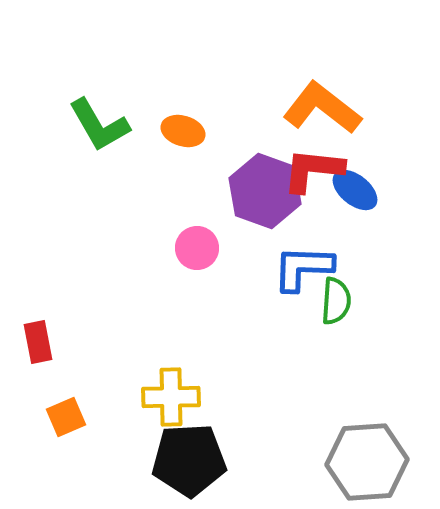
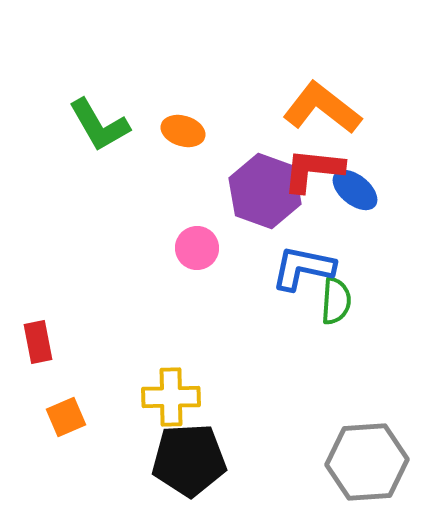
blue L-shape: rotated 10 degrees clockwise
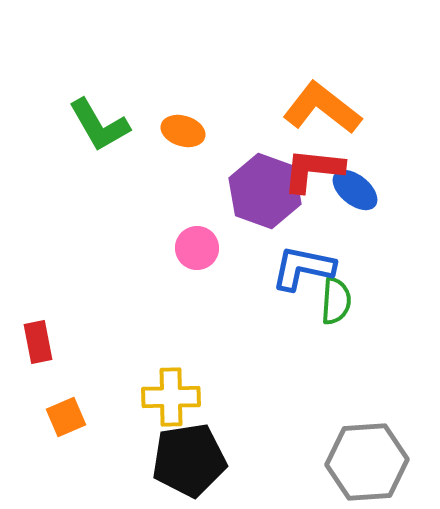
black pentagon: rotated 6 degrees counterclockwise
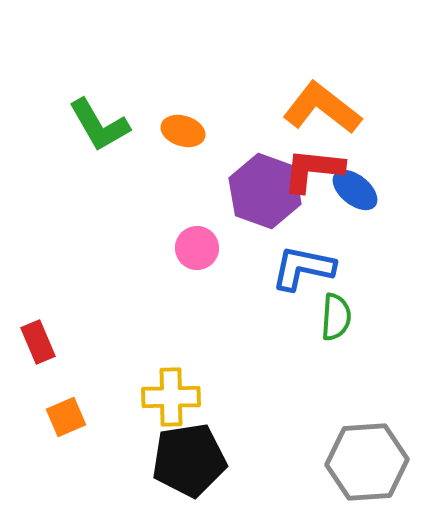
green semicircle: moved 16 px down
red rectangle: rotated 12 degrees counterclockwise
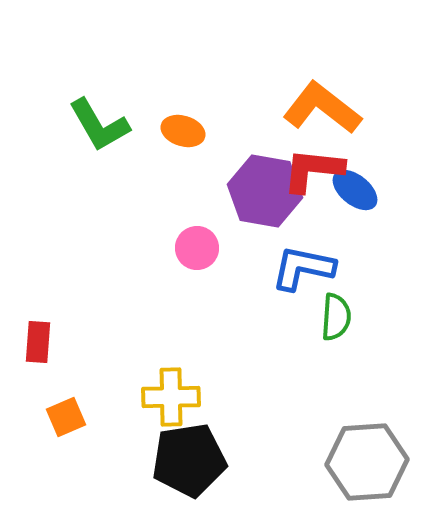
purple hexagon: rotated 10 degrees counterclockwise
red rectangle: rotated 27 degrees clockwise
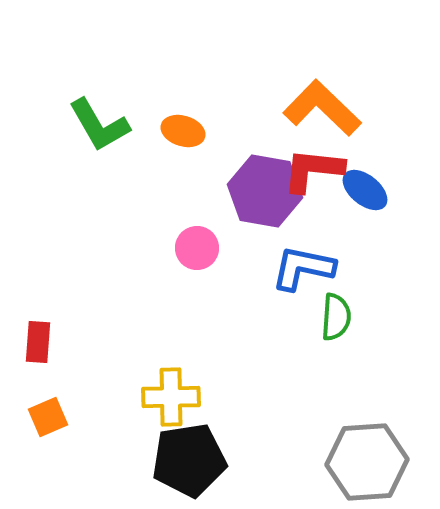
orange L-shape: rotated 6 degrees clockwise
blue ellipse: moved 10 px right
orange square: moved 18 px left
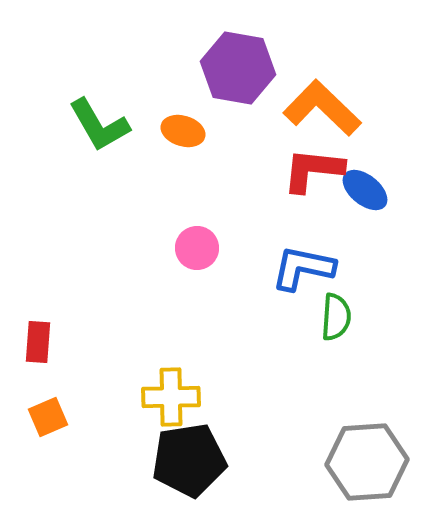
purple hexagon: moved 27 px left, 123 px up
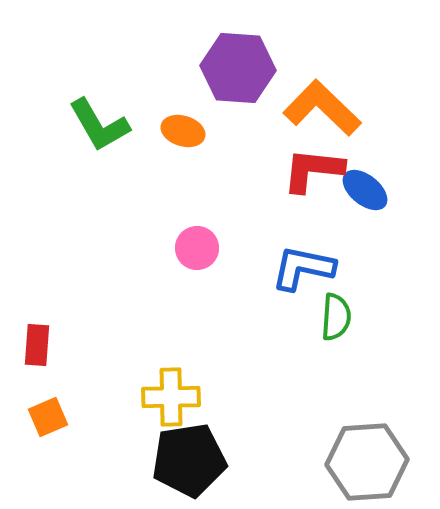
purple hexagon: rotated 6 degrees counterclockwise
red rectangle: moved 1 px left, 3 px down
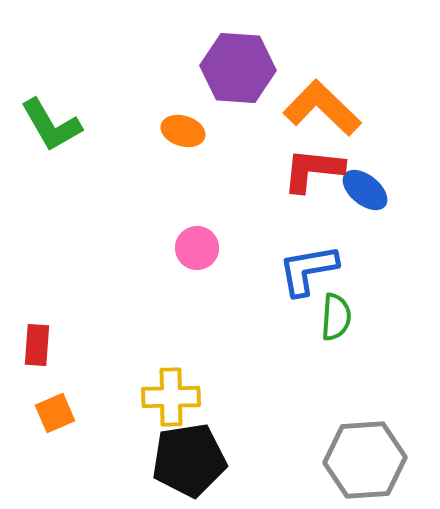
green L-shape: moved 48 px left
blue L-shape: moved 5 px right, 2 px down; rotated 22 degrees counterclockwise
orange square: moved 7 px right, 4 px up
gray hexagon: moved 2 px left, 2 px up
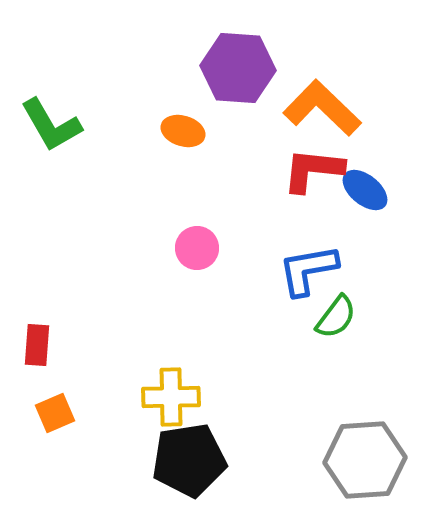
green semicircle: rotated 33 degrees clockwise
